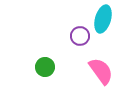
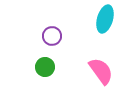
cyan ellipse: moved 2 px right
purple circle: moved 28 px left
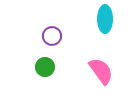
cyan ellipse: rotated 16 degrees counterclockwise
